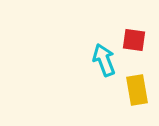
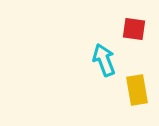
red square: moved 11 px up
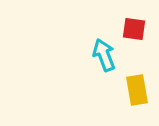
cyan arrow: moved 5 px up
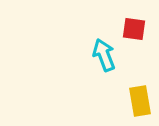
yellow rectangle: moved 3 px right, 11 px down
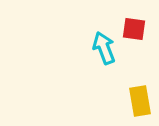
cyan arrow: moved 7 px up
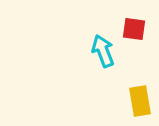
cyan arrow: moved 1 px left, 3 px down
